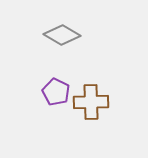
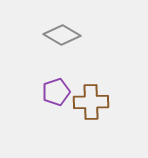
purple pentagon: rotated 28 degrees clockwise
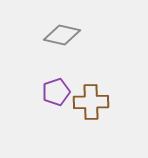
gray diamond: rotated 18 degrees counterclockwise
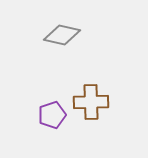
purple pentagon: moved 4 px left, 23 px down
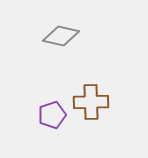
gray diamond: moved 1 px left, 1 px down
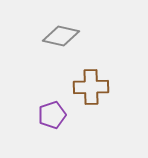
brown cross: moved 15 px up
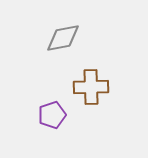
gray diamond: moved 2 px right, 2 px down; rotated 24 degrees counterclockwise
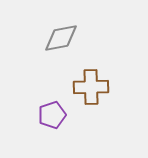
gray diamond: moved 2 px left
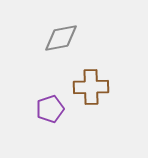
purple pentagon: moved 2 px left, 6 px up
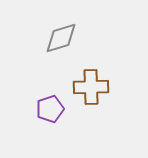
gray diamond: rotated 6 degrees counterclockwise
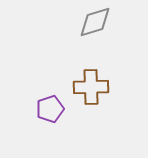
gray diamond: moved 34 px right, 16 px up
